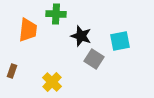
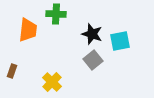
black star: moved 11 px right, 2 px up
gray square: moved 1 px left, 1 px down; rotated 18 degrees clockwise
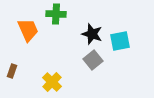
orange trapezoid: rotated 30 degrees counterclockwise
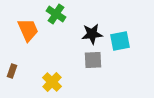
green cross: rotated 30 degrees clockwise
black star: rotated 25 degrees counterclockwise
gray square: rotated 36 degrees clockwise
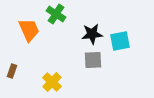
orange trapezoid: moved 1 px right
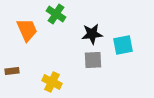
orange trapezoid: moved 2 px left
cyan square: moved 3 px right, 4 px down
brown rectangle: rotated 64 degrees clockwise
yellow cross: rotated 18 degrees counterclockwise
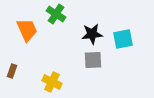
cyan square: moved 6 px up
brown rectangle: rotated 64 degrees counterclockwise
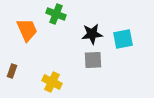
green cross: rotated 12 degrees counterclockwise
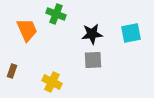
cyan square: moved 8 px right, 6 px up
